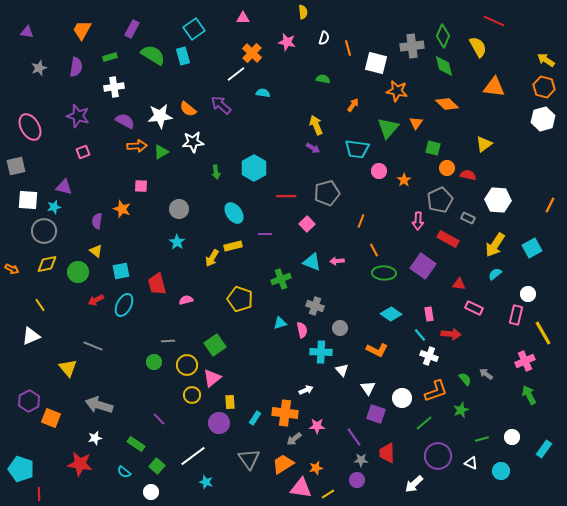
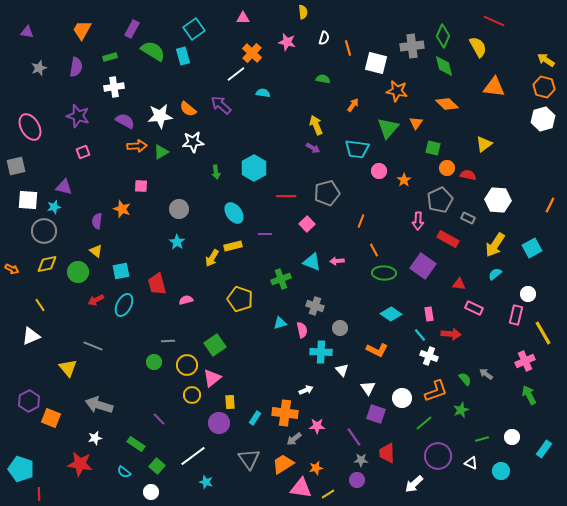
green semicircle at (153, 55): moved 4 px up
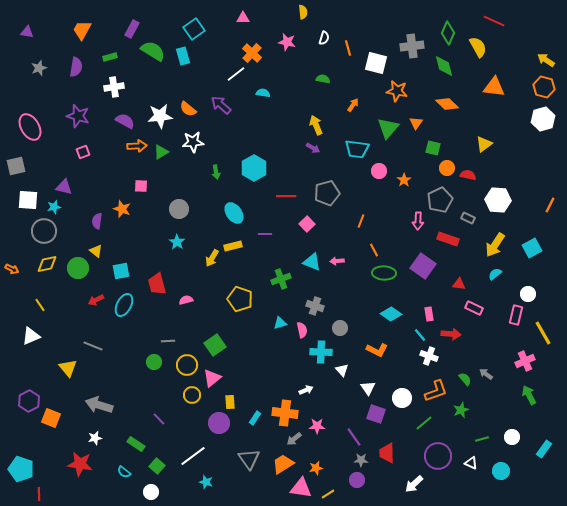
green diamond at (443, 36): moved 5 px right, 3 px up
red rectangle at (448, 239): rotated 10 degrees counterclockwise
green circle at (78, 272): moved 4 px up
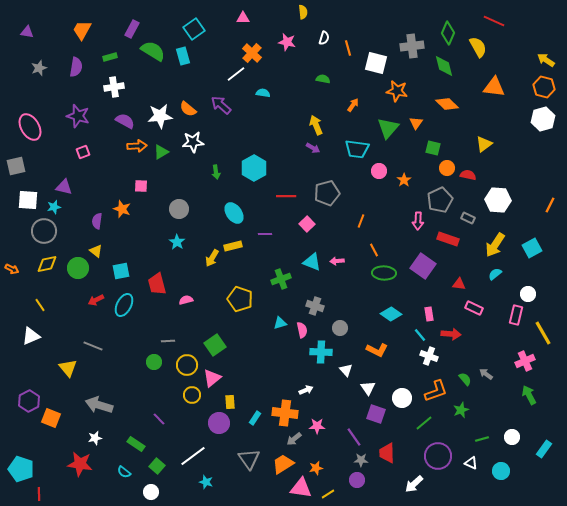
white triangle at (342, 370): moved 4 px right
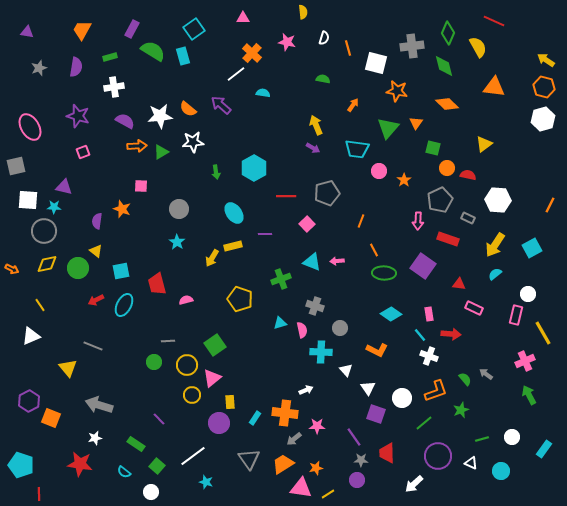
cyan star at (54, 207): rotated 16 degrees clockwise
cyan pentagon at (21, 469): moved 4 px up
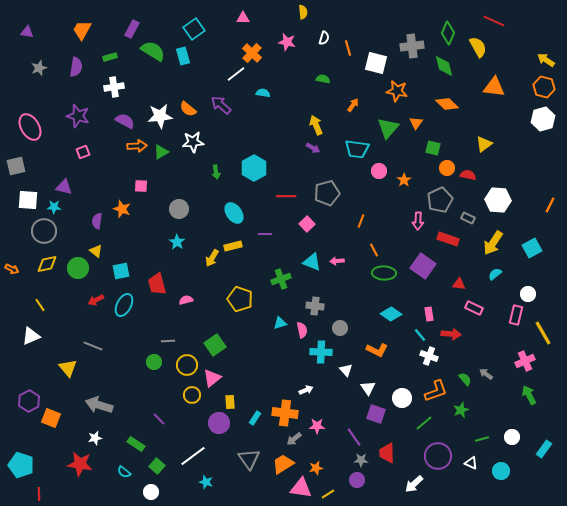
yellow arrow at (495, 245): moved 2 px left, 2 px up
gray cross at (315, 306): rotated 12 degrees counterclockwise
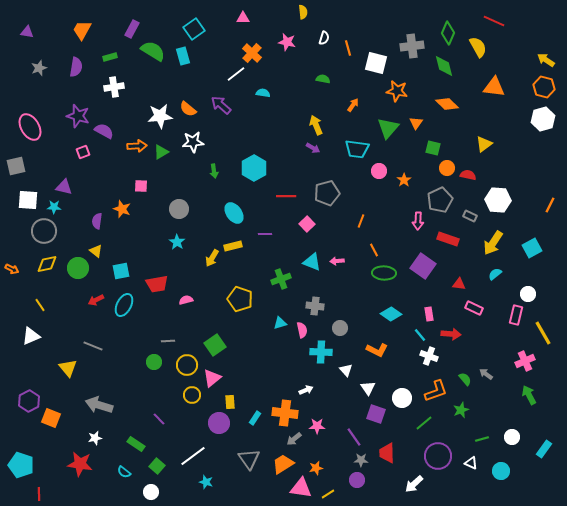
purple semicircle at (125, 121): moved 21 px left, 10 px down
green arrow at (216, 172): moved 2 px left, 1 px up
gray rectangle at (468, 218): moved 2 px right, 2 px up
red trapezoid at (157, 284): rotated 85 degrees counterclockwise
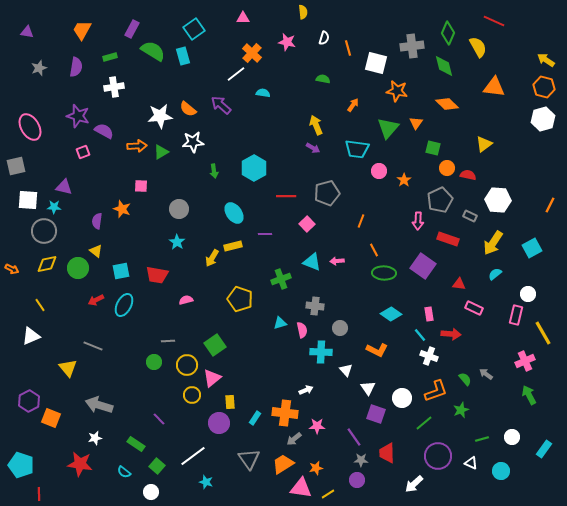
red trapezoid at (157, 284): moved 9 px up; rotated 20 degrees clockwise
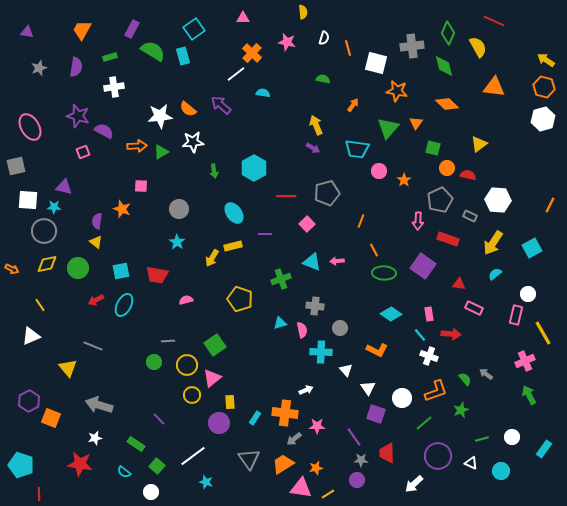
yellow triangle at (484, 144): moved 5 px left
yellow triangle at (96, 251): moved 9 px up
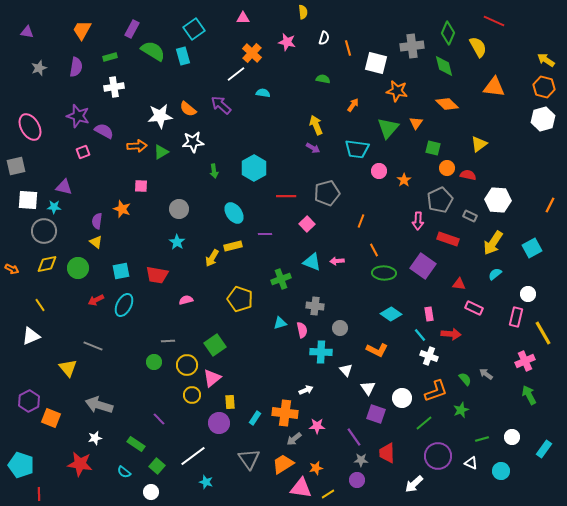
pink rectangle at (516, 315): moved 2 px down
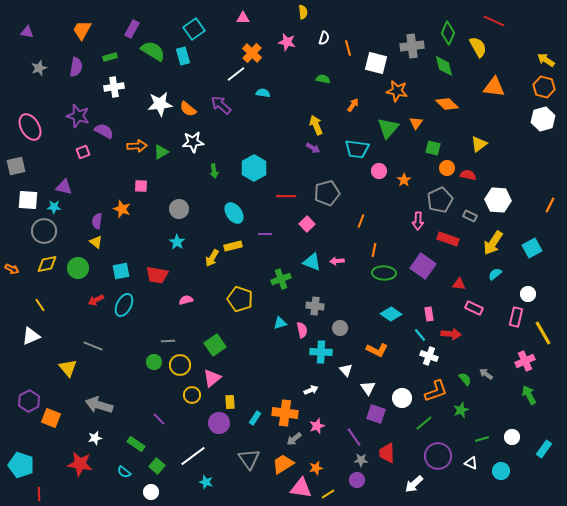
white star at (160, 116): moved 12 px up
orange line at (374, 250): rotated 40 degrees clockwise
yellow circle at (187, 365): moved 7 px left
white arrow at (306, 390): moved 5 px right
pink star at (317, 426): rotated 21 degrees counterclockwise
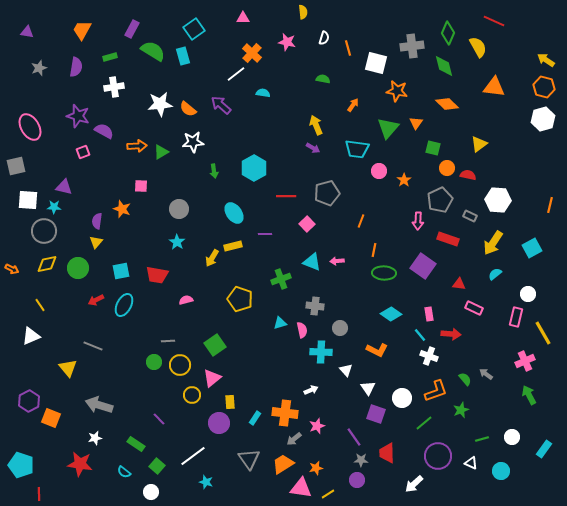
orange line at (550, 205): rotated 14 degrees counterclockwise
yellow triangle at (96, 242): rotated 32 degrees clockwise
